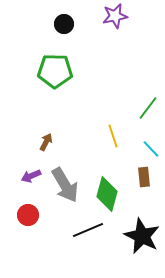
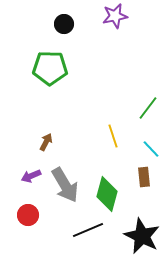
green pentagon: moved 5 px left, 3 px up
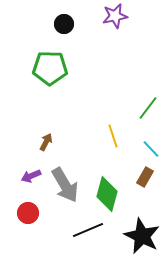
brown rectangle: moved 1 px right; rotated 36 degrees clockwise
red circle: moved 2 px up
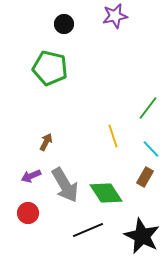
green pentagon: rotated 12 degrees clockwise
green diamond: moved 1 px left, 1 px up; rotated 48 degrees counterclockwise
